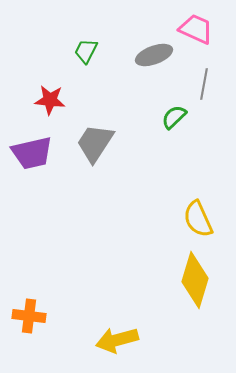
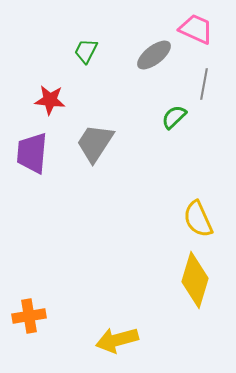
gray ellipse: rotated 18 degrees counterclockwise
purple trapezoid: rotated 108 degrees clockwise
orange cross: rotated 16 degrees counterclockwise
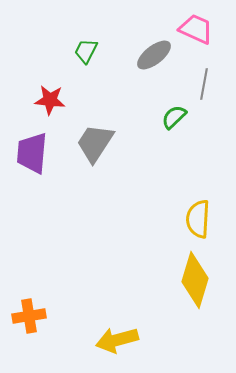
yellow semicircle: rotated 27 degrees clockwise
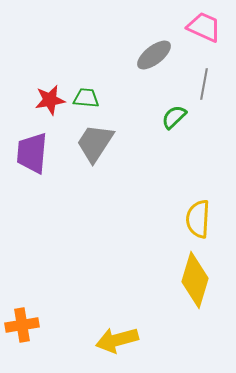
pink trapezoid: moved 8 px right, 2 px up
green trapezoid: moved 47 px down; rotated 68 degrees clockwise
red star: rotated 16 degrees counterclockwise
orange cross: moved 7 px left, 9 px down
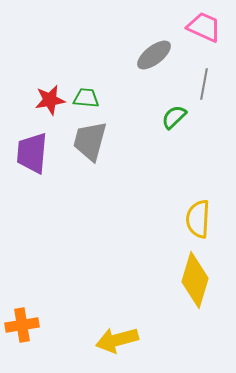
gray trapezoid: moved 5 px left, 2 px up; rotated 18 degrees counterclockwise
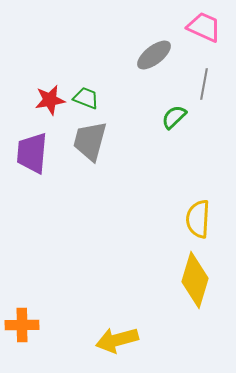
green trapezoid: rotated 16 degrees clockwise
orange cross: rotated 8 degrees clockwise
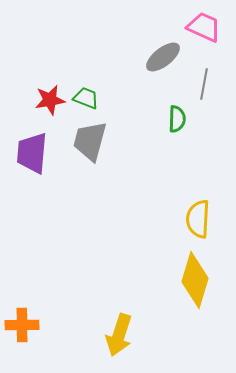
gray ellipse: moved 9 px right, 2 px down
green semicircle: moved 3 px right, 2 px down; rotated 136 degrees clockwise
yellow arrow: moved 2 px right, 5 px up; rotated 57 degrees counterclockwise
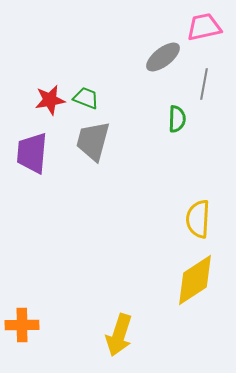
pink trapezoid: rotated 36 degrees counterclockwise
gray trapezoid: moved 3 px right
yellow diamond: rotated 40 degrees clockwise
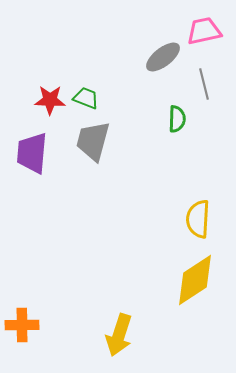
pink trapezoid: moved 4 px down
gray line: rotated 24 degrees counterclockwise
red star: rotated 12 degrees clockwise
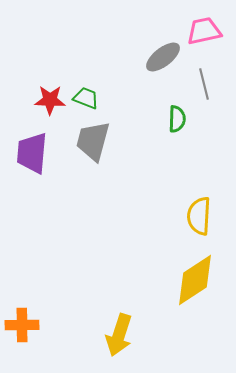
yellow semicircle: moved 1 px right, 3 px up
